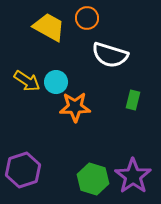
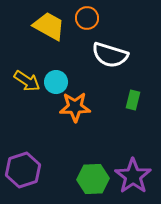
yellow trapezoid: moved 1 px up
green hexagon: rotated 20 degrees counterclockwise
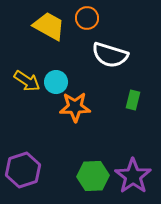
green hexagon: moved 3 px up
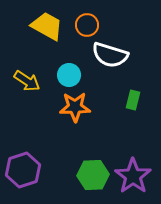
orange circle: moved 7 px down
yellow trapezoid: moved 2 px left
cyan circle: moved 13 px right, 7 px up
green hexagon: moved 1 px up
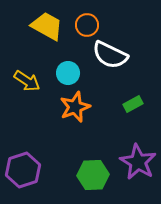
white semicircle: rotated 9 degrees clockwise
cyan circle: moved 1 px left, 2 px up
green rectangle: moved 4 px down; rotated 48 degrees clockwise
orange star: rotated 20 degrees counterclockwise
purple star: moved 5 px right, 14 px up; rotated 6 degrees counterclockwise
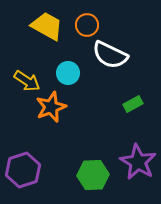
orange star: moved 24 px left
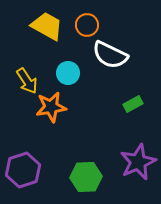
yellow arrow: rotated 24 degrees clockwise
orange star: rotated 12 degrees clockwise
purple star: rotated 18 degrees clockwise
green hexagon: moved 7 px left, 2 px down
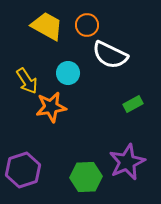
purple star: moved 11 px left
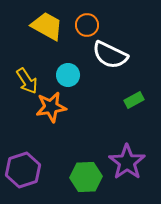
cyan circle: moved 2 px down
green rectangle: moved 1 px right, 4 px up
purple star: rotated 12 degrees counterclockwise
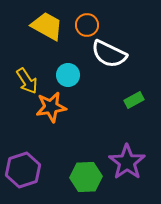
white semicircle: moved 1 px left, 1 px up
